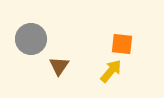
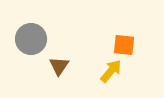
orange square: moved 2 px right, 1 px down
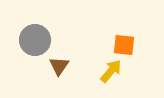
gray circle: moved 4 px right, 1 px down
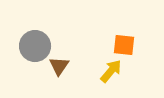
gray circle: moved 6 px down
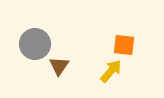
gray circle: moved 2 px up
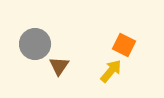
orange square: rotated 20 degrees clockwise
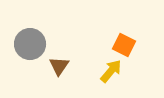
gray circle: moved 5 px left
